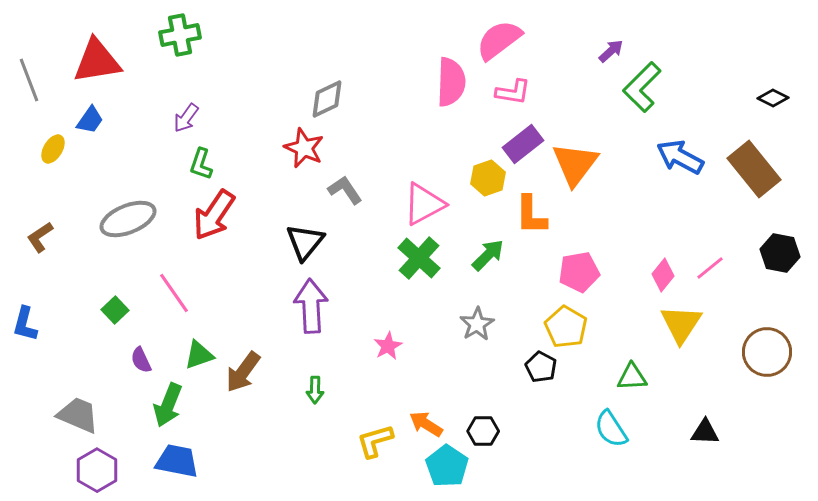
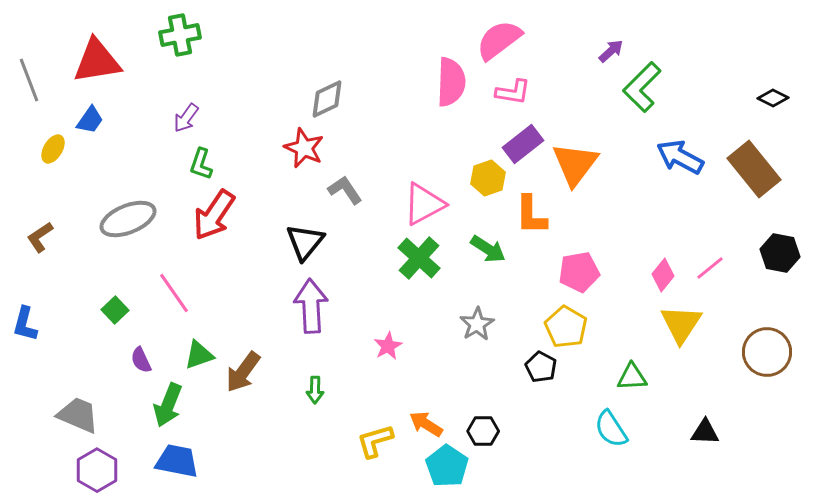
green arrow at (488, 255): moved 6 px up; rotated 78 degrees clockwise
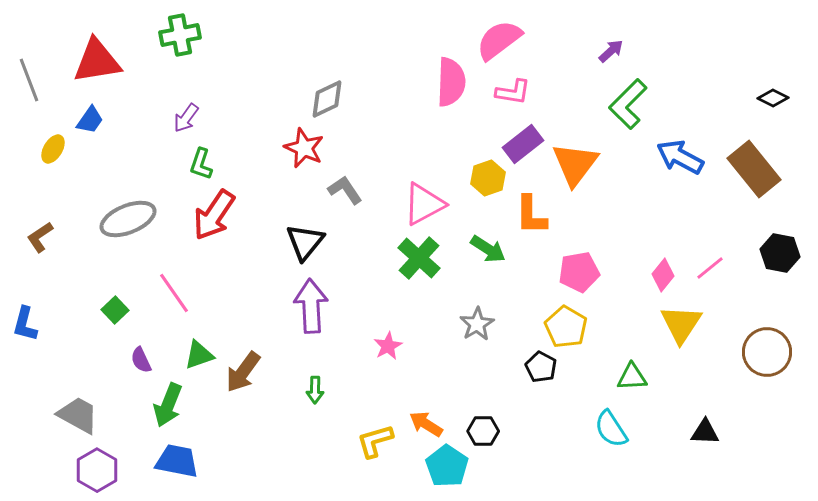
green L-shape at (642, 87): moved 14 px left, 17 px down
gray trapezoid at (78, 415): rotated 6 degrees clockwise
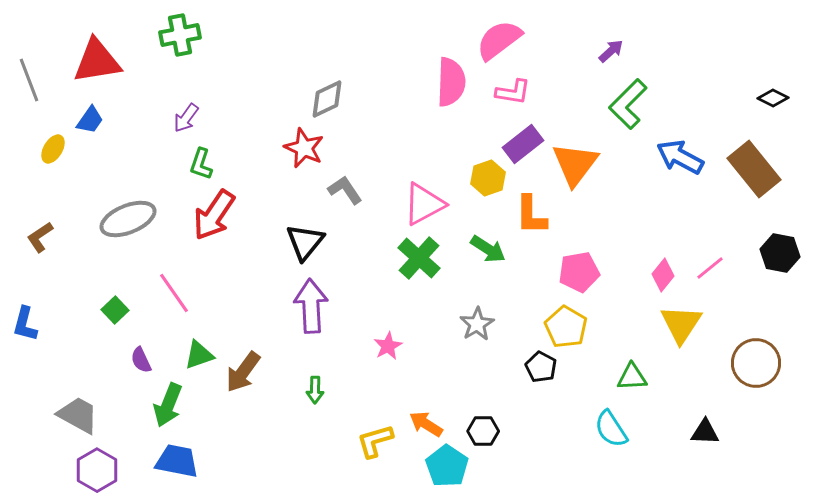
brown circle at (767, 352): moved 11 px left, 11 px down
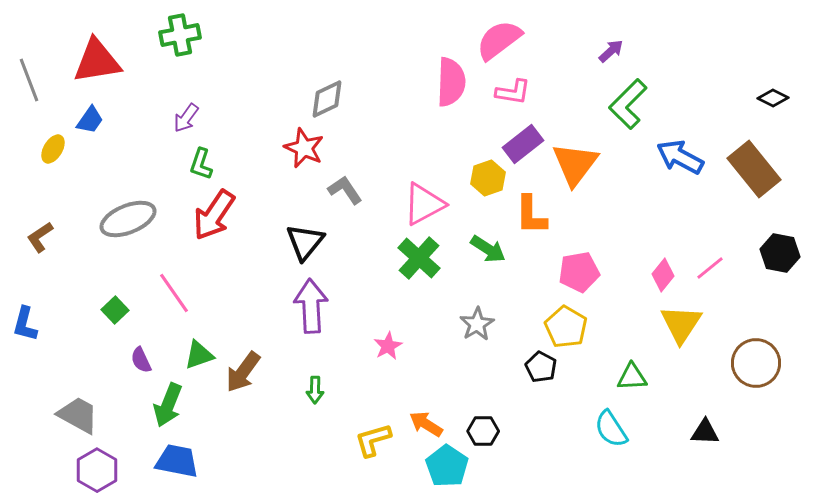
yellow L-shape at (375, 441): moved 2 px left, 1 px up
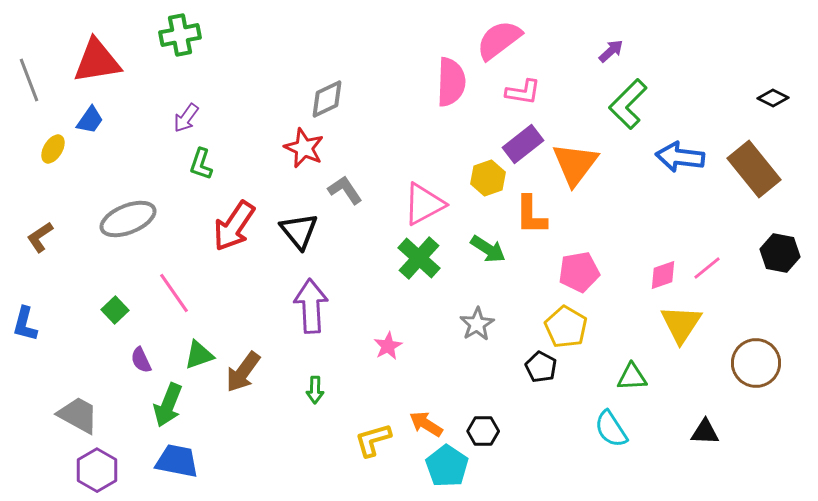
pink L-shape at (513, 92): moved 10 px right
blue arrow at (680, 157): rotated 21 degrees counterclockwise
red arrow at (214, 215): moved 20 px right, 11 px down
black triangle at (305, 242): moved 6 px left, 11 px up; rotated 18 degrees counterclockwise
pink line at (710, 268): moved 3 px left
pink diamond at (663, 275): rotated 32 degrees clockwise
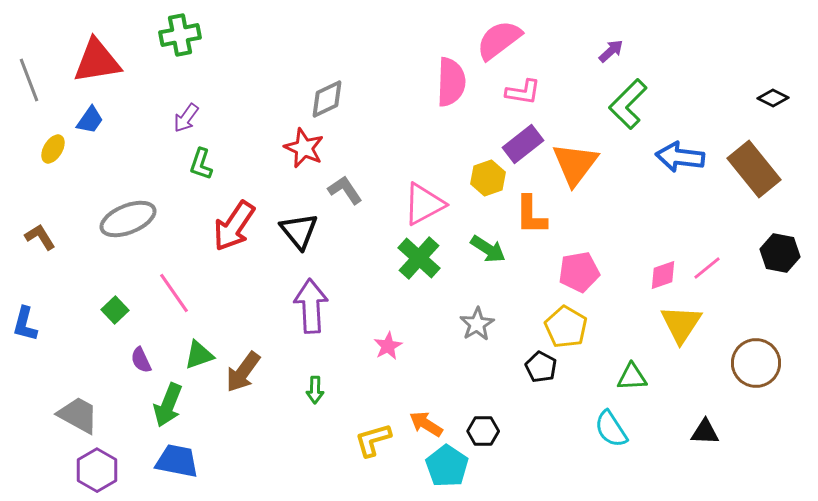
brown L-shape at (40, 237): rotated 92 degrees clockwise
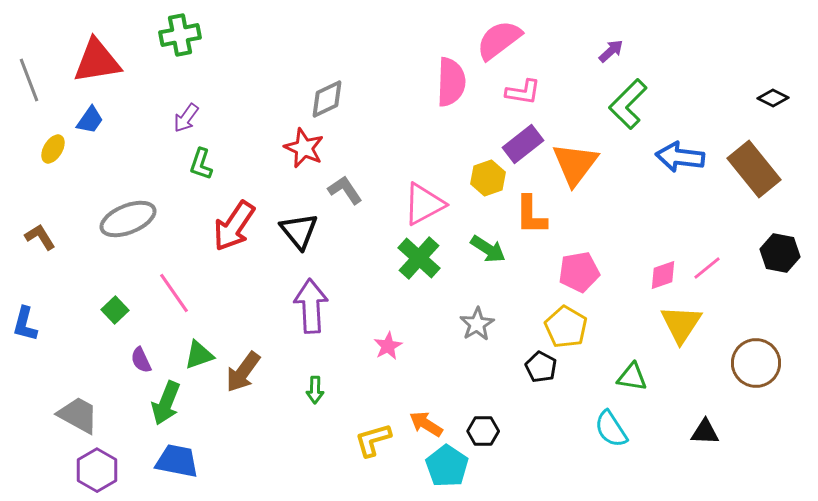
green triangle at (632, 377): rotated 12 degrees clockwise
green arrow at (168, 405): moved 2 px left, 2 px up
